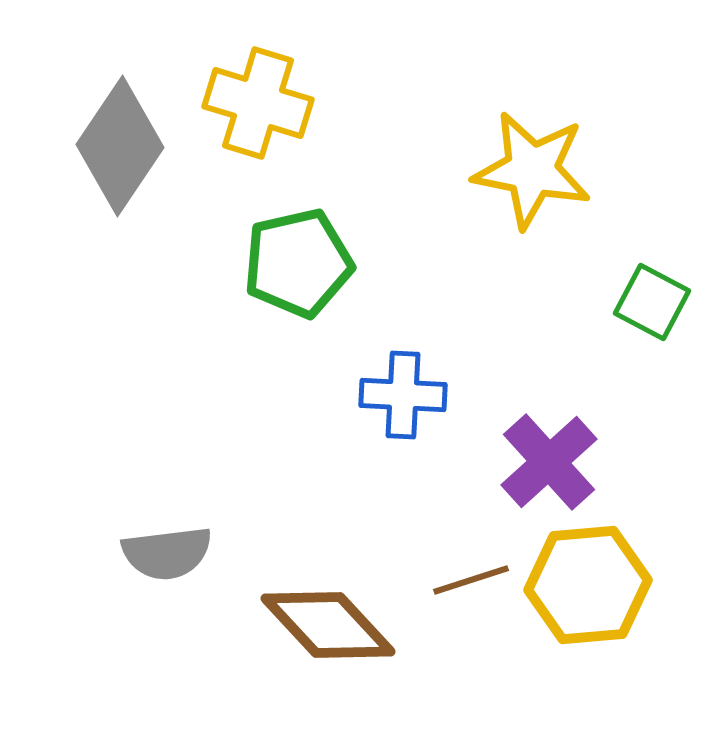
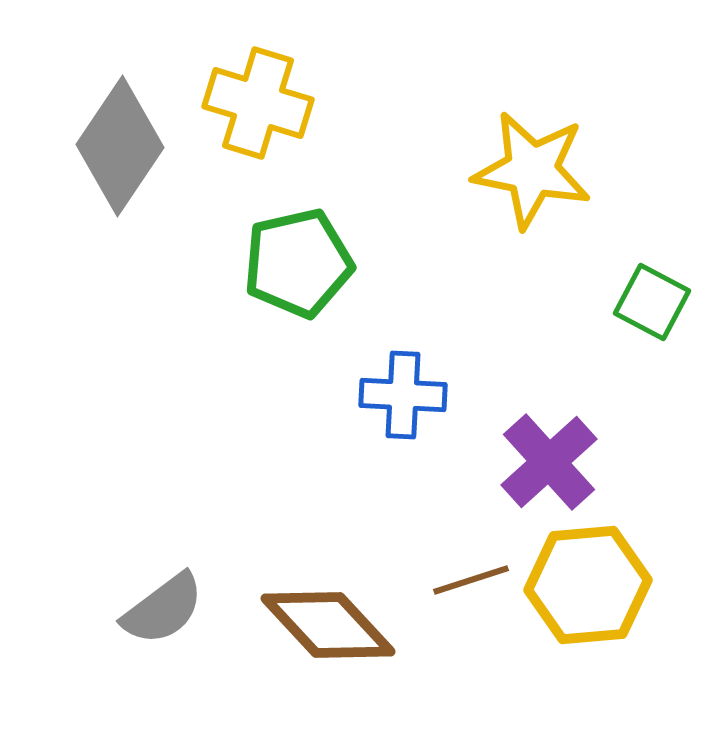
gray semicircle: moved 4 px left, 56 px down; rotated 30 degrees counterclockwise
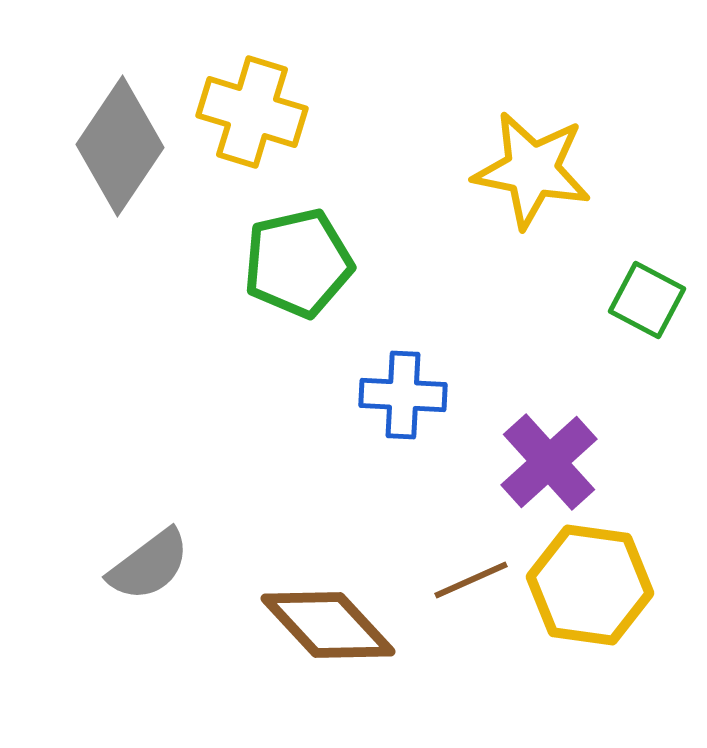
yellow cross: moved 6 px left, 9 px down
green square: moved 5 px left, 2 px up
brown line: rotated 6 degrees counterclockwise
yellow hexagon: moved 2 px right; rotated 13 degrees clockwise
gray semicircle: moved 14 px left, 44 px up
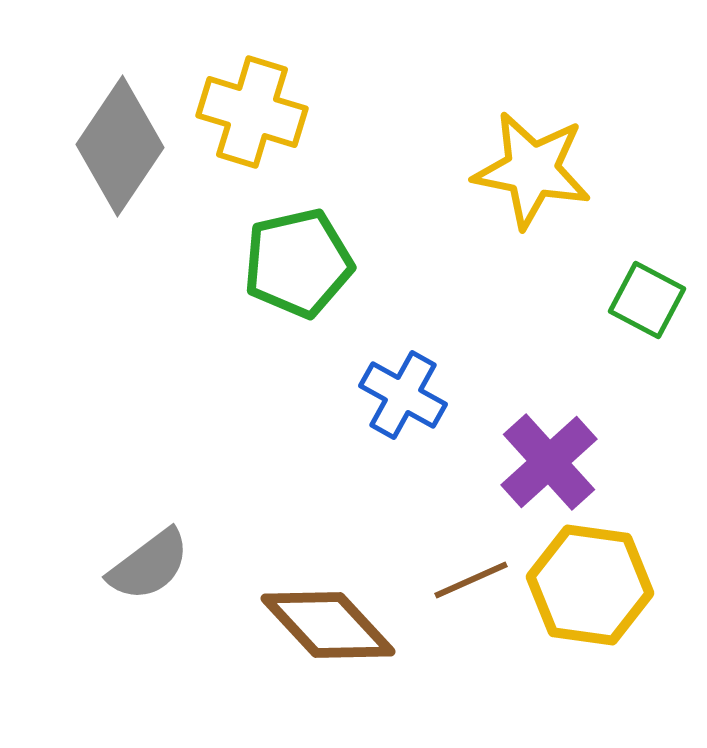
blue cross: rotated 26 degrees clockwise
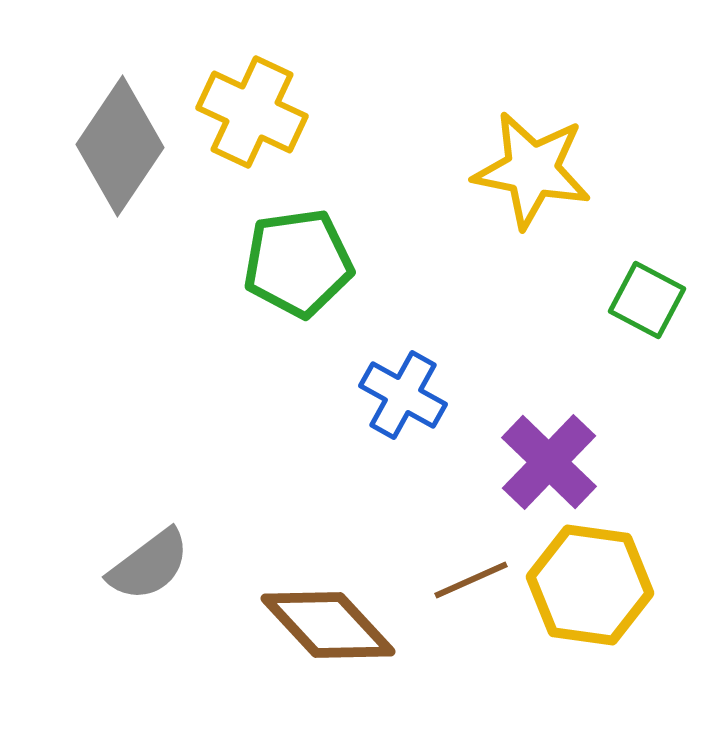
yellow cross: rotated 8 degrees clockwise
green pentagon: rotated 5 degrees clockwise
purple cross: rotated 4 degrees counterclockwise
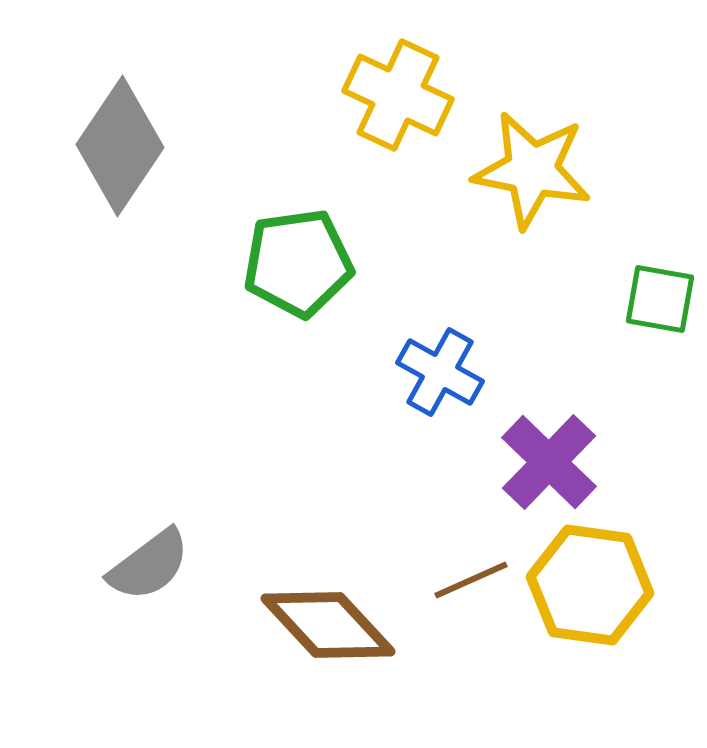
yellow cross: moved 146 px right, 17 px up
green square: moved 13 px right, 1 px up; rotated 18 degrees counterclockwise
blue cross: moved 37 px right, 23 px up
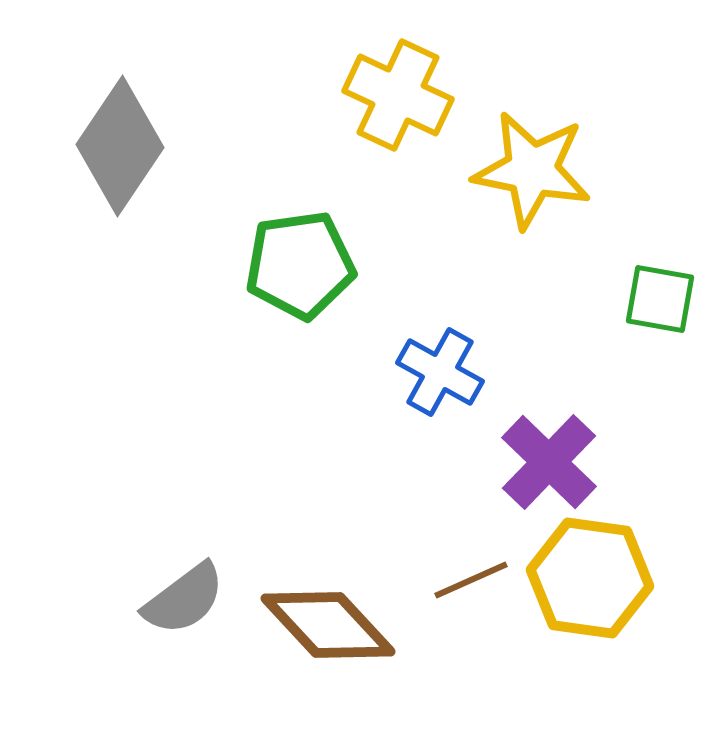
green pentagon: moved 2 px right, 2 px down
gray semicircle: moved 35 px right, 34 px down
yellow hexagon: moved 7 px up
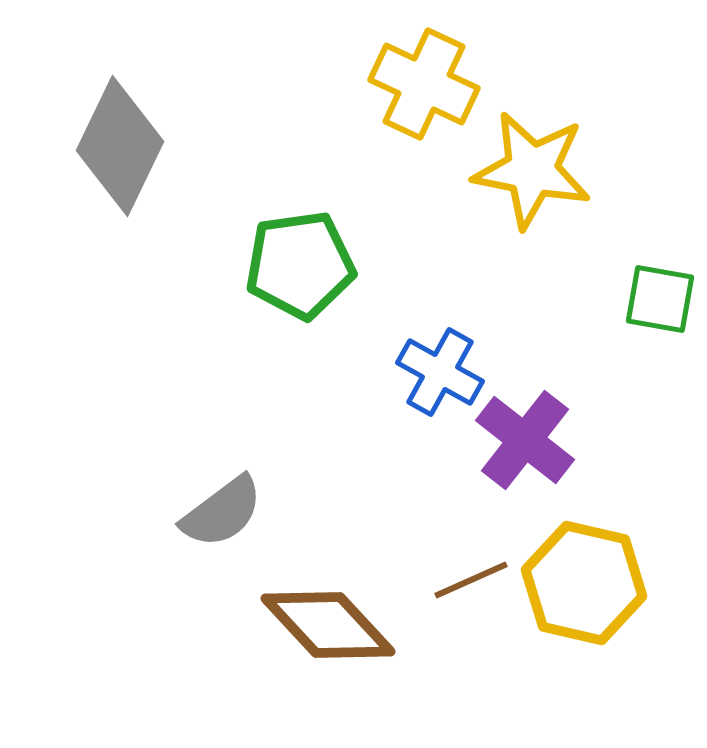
yellow cross: moved 26 px right, 11 px up
gray diamond: rotated 8 degrees counterclockwise
purple cross: moved 24 px left, 22 px up; rotated 6 degrees counterclockwise
yellow hexagon: moved 6 px left, 5 px down; rotated 5 degrees clockwise
gray semicircle: moved 38 px right, 87 px up
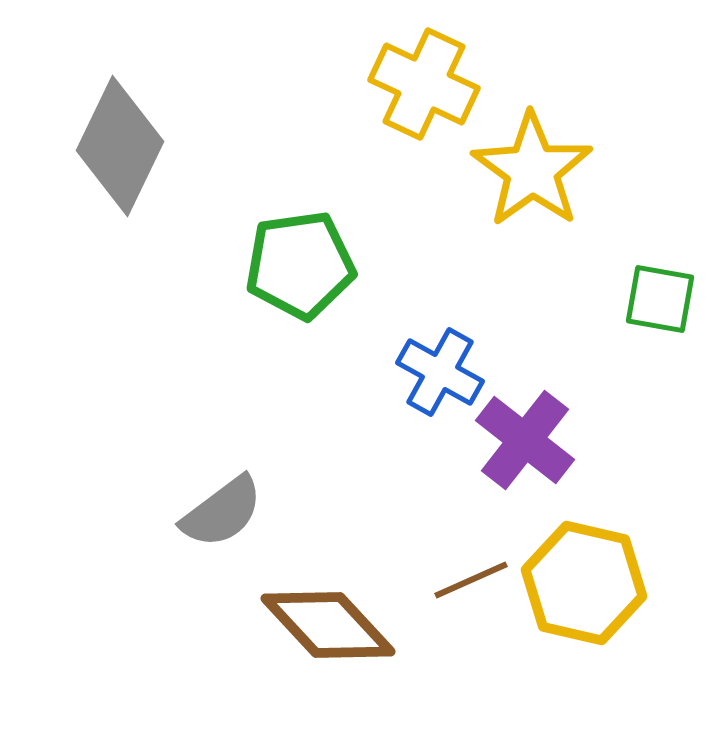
yellow star: rotated 25 degrees clockwise
